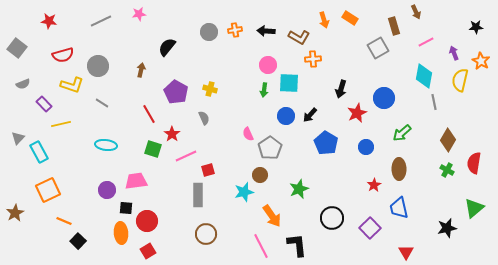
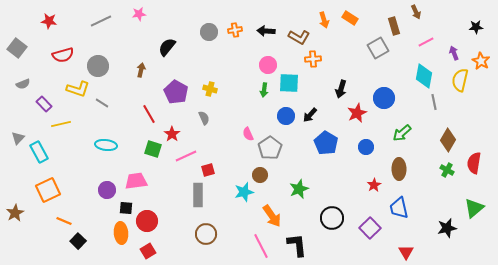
yellow L-shape at (72, 85): moved 6 px right, 4 px down
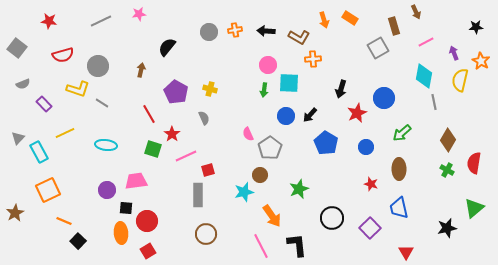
yellow line at (61, 124): moved 4 px right, 9 px down; rotated 12 degrees counterclockwise
red star at (374, 185): moved 3 px left, 1 px up; rotated 24 degrees counterclockwise
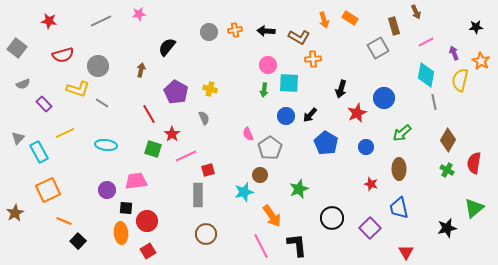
cyan diamond at (424, 76): moved 2 px right, 1 px up
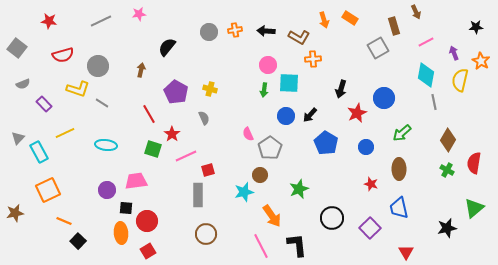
brown star at (15, 213): rotated 18 degrees clockwise
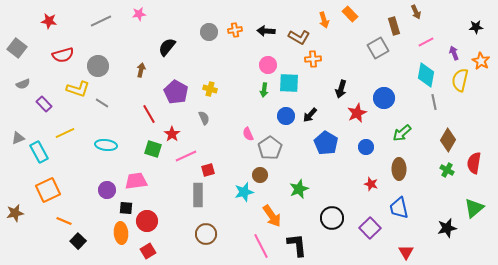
orange rectangle at (350, 18): moved 4 px up; rotated 14 degrees clockwise
gray triangle at (18, 138): rotated 24 degrees clockwise
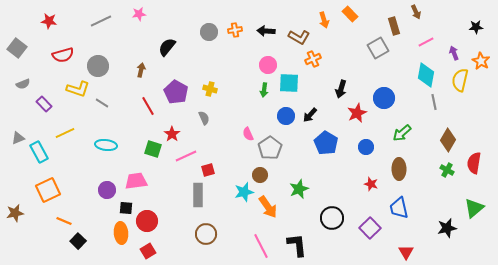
orange cross at (313, 59): rotated 21 degrees counterclockwise
red line at (149, 114): moved 1 px left, 8 px up
orange arrow at (272, 216): moved 4 px left, 9 px up
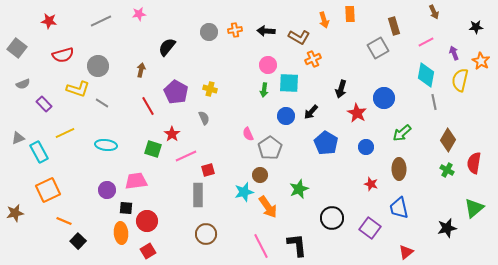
brown arrow at (416, 12): moved 18 px right
orange rectangle at (350, 14): rotated 42 degrees clockwise
red star at (357, 113): rotated 18 degrees counterclockwise
black arrow at (310, 115): moved 1 px right, 3 px up
purple square at (370, 228): rotated 10 degrees counterclockwise
red triangle at (406, 252): rotated 21 degrees clockwise
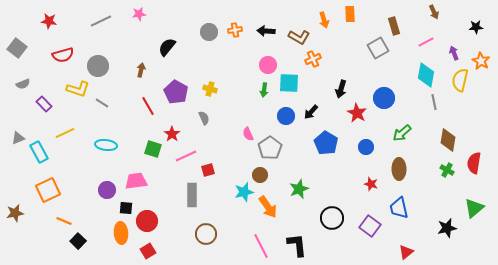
brown diamond at (448, 140): rotated 20 degrees counterclockwise
gray rectangle at (198, 195): moved 6 px left
purple square at (370, 228): moved 2 px up
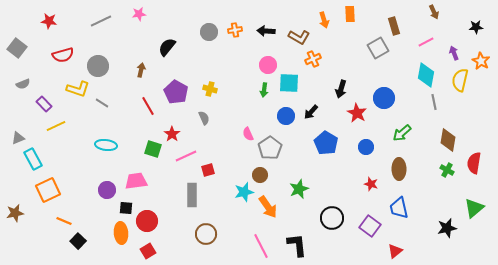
yellow line at (65, 133): moved 9 px left, 7 px up
cyan rectangle at (39, 152): moved 6 px left, 7 px down
red triangle at (406, 252): moved 11 px left, 1 px up
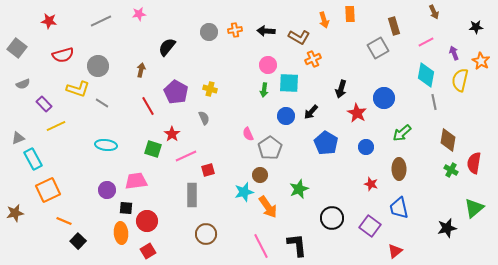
green cross at (447, 170): moved 4 px right
